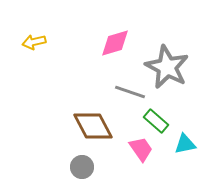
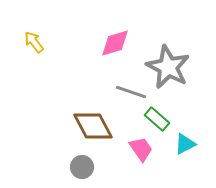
yellow arrow: rotated 65 degrees clockwise
gray star: moved 1 px right
gray line: moved 1 px right
green rectangle: moved 1 px right, 2 px up
cyan triangle: rotated 15 degrees counterclockwise
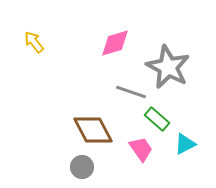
brown diamond: moved 4 px down
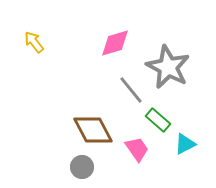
gray line: moved 2 px up; rotated 32 degrees clockwise
green rectangle: moved 1 px right, 1 px down
pink trapezoid: moved 4 px left
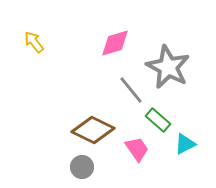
brown diamond: rotated 36 degrees counterclockwise
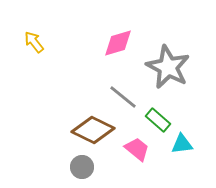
pink diamond: moved 3 px right
gray line: moved 8 px left, 7 px down; rotated 12 degrees counterclockwise
cyan triangle: moved 3 px left; rotated 20 degrees clockwise
pink trapezoid: rotated 16 degrees counterclockwise
